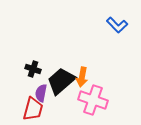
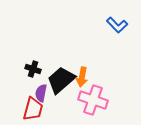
black trapezoid: moved 1 px up
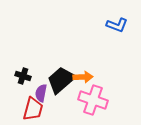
blue L-shape: rotated 25 degrees counterclockwise
black cross: moved 10 px left, 7 px down
orange arrow: moved 1 px right; rotated 102 degrees counterclockwise
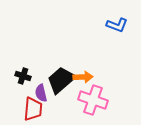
purple semicircle: rotated 24 degrees counterclockwise
red trapezoid: rotated 10 degrees counterclockwise
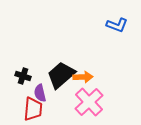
black trapezoid: moved 5 px up
purple semicircle: moved 1 px left
pink cross: moved 4 px left, 2 px down; rotated 28 degrees clockwise
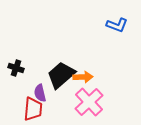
black cross: moved 7 px left, 8 px up
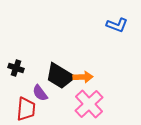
black trapezoid: moved 1 px left, 1 px down; rotated 108 degrees counterclockwise
purple semicircle: rotated 24 degrees counterclockwise
pink cross: moved 2 px down
red trapezoid: moved 7 px left
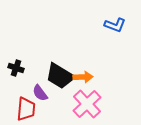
blue L-shape: moved 2 px left
pink cross: moved 2 px left
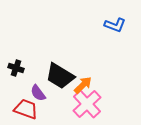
orange arrow: moved 8 px down; rotated 42 degrees counterclockwise
purple semicircle: moved 2 px left
red trapezoid: rotated 75 degrees counterclockwise
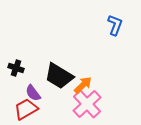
blue L-shape: rotated 90 degrees counterclockwise
black trapezoid: moved 1 px left
purple semicircle: moved 5 px left
red trapezoid: rotated 50 degrees counterclockwise
